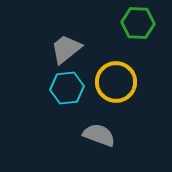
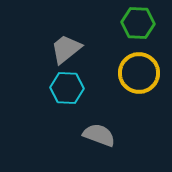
yellow circle: moved 23 px right, 9 px up
cyan hexagon: rotated 8 degrees clockwise
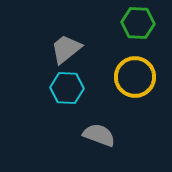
yellow circle: moved 4 px left, 4 px down
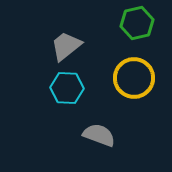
green hexagon: moved 1 px left; rotated 16 degrees counterclockwise
gray trapezoid: moved 3 px up
yellow circle: moved 1 px left, 1 px down
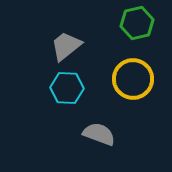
yellow circle: moved 1 px left, 1 px down
gray semicircle: moved 1 px up
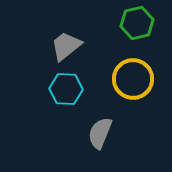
cyan hexagon: moved 1 px left, 1 px down
gray semicircle: moved 1 px right, 1 px up; rotated 88 degrees counterclockwise
